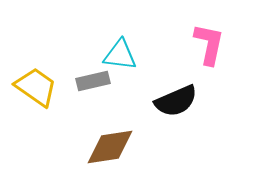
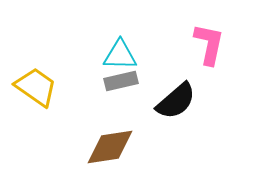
cyan triangle: rotated 6 degrees counterclockwise
gray rectangle: moved 28 px right
black semicircle: rotated 18 degrees counterclockwise
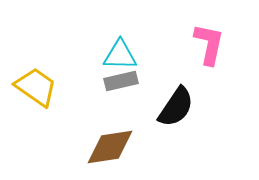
black semicircle: moved 6 px down; rotated 15 degrees counterclockwise
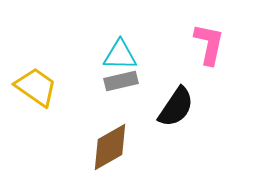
brown diamond: rotated 21 degrees counterclockwise
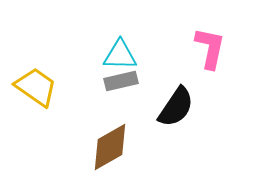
pink L-shape: moved 1 px right, 4 px down
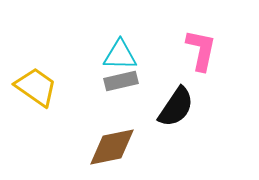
pink L-shape: moved 9 px left, 2 px down
brown diamond: moved 2 px right; rotated 18 degrees clockwise
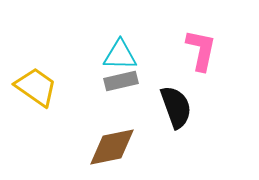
black semicircle: rotated 54 degrees counterclockwise
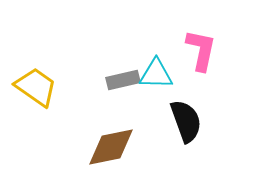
cyan triangle: moved 36 px right, 19 px down
gray rectangle: moved 2 px right, 1 px up
black semicircle: moved 10 px right, 14 px down
brown diamond: moved 1 px left
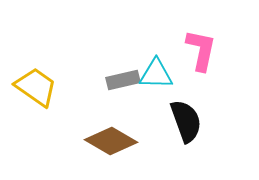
brown diamond: moved 6 px up; rotated 42 degrees clockwise
